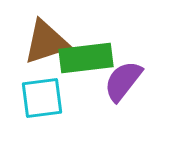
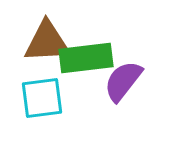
brown triangle: moved 1 px right; rotated 15 degrees clockwise
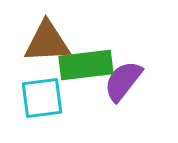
green rectangle: moved 7 px down
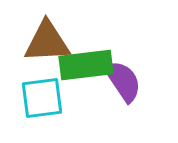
purple semicircle: rotated 108 degrees clockwise
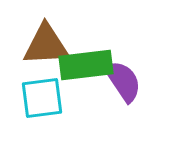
brown triangle: moved 1 px left, 3 px down
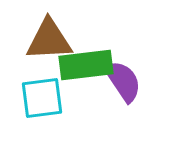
brown triangle: moved 3 px right, 5 px up
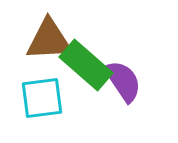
green rectangle: rotated 48 degrees clockwise
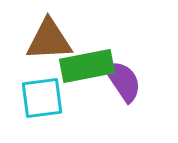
green rectangle: moved 1 px right, 1 px down; rotated 52 degrees counterclockwise
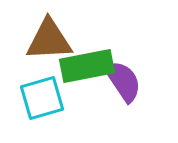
cyan square: rotated 9 degrees counterclockwise
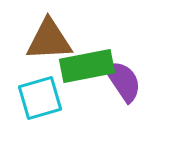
cyan square: moved 2 px left
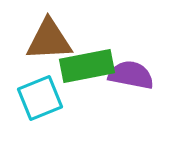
purple semicircle: moved 8 px right, 6 px up; rotated 45 degrees counterclockwise
cyan square: rotated 6 degrees counterclockwise
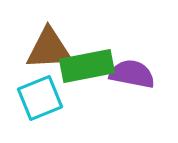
brown triangle: moved 9 px down
purple semicircle: moved 1 px right, 1 px up
